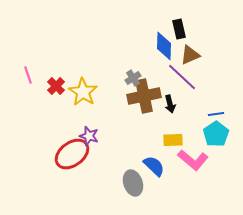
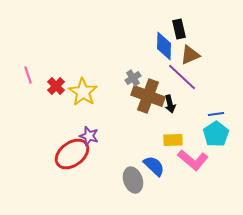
brown cross: moved 4 px right; rotated 32 degrees clockwise
gray ellipse: moved 3 px up
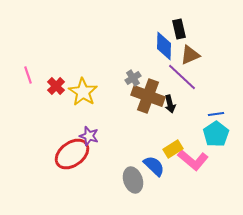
yellow rectangle: moved 9 px down; rotated 30 degrees counterclockwise
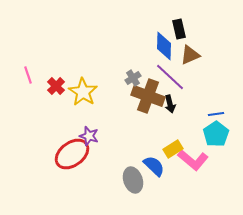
purple line: moved 12 px left
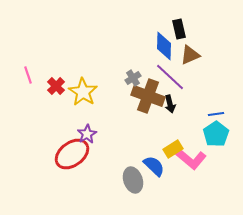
purple star: moved 2 px left, 2 px up; rotated 24 degrees clockwise
pink L-shape: moved 2 px left, 1 px up
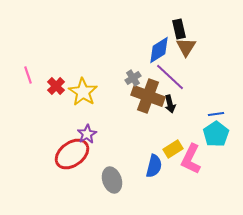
blue diamond: moved 5 px left, 4 px down; rotated 56 degrees clockwise
brown triangle: moved 4 px left, 8 px up; rotated 35 degrees counterclockwise
pink L-shape: rotated 76 degrees clockwise
blue semicircle: rotated 60 degrees clockwise
gray ellipse: moved 21 px left
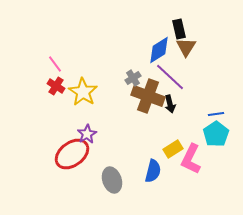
pink line: moved 27 px right, 11 px up; rotated 18 degrees counterclockwise
red cross: rotated 12 degrees counterclockwise
blue semicircle: moved 1 px left, 5 px down
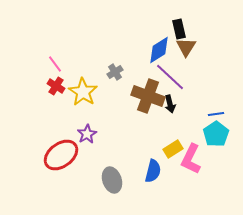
gray cross: moved 18 px left, 6 px up
red ellipse: moved 11 px left, 1 px down
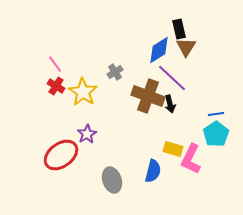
purple line: moved 2 px right, 1 px down
yellow rectangle: rotated 48 degrees clockwise
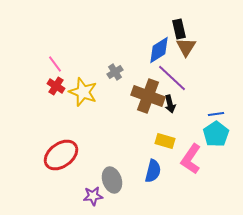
yellow star: rotated 12 degrees counterclockwise
purple star: moved 6 px right, 62 px down; rotated 24 degrees clockwise
yellow rectangle: moved 8 px left, 8 px up
pink L-shape: rotated 8 degrees clockwise
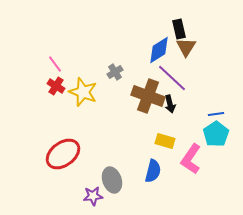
red ellipse: moved 2 px right, 1 px up
